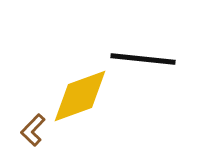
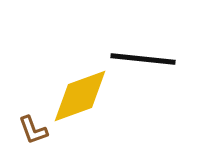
brown L-shape: rotated 64 degrees counterclockwise
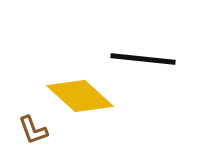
yellow diamond: rotated 62 degrees clockwise
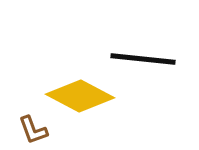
yellow diamond: rotated 14 degrees counterclockwise
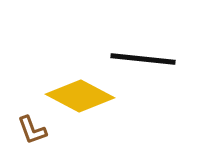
brown L-shape: moved 1 px left
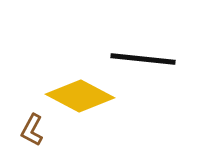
brown L-shape: rotated 48 degrees clockwise
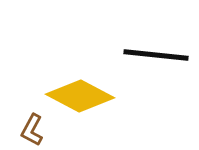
black line: moved 13 px right, 4 px up
